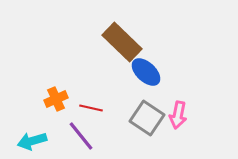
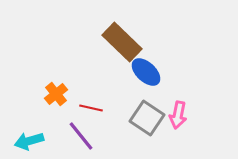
orange cross: moved 5 px up; rotated 15 degrees counterclockwise
cyan arrow: moved 3 px left
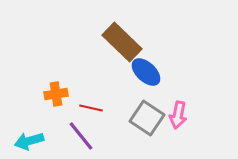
orange cross: rotated 30 degrees clockwise
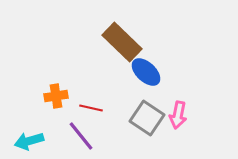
orange cross: moved 2 px down
